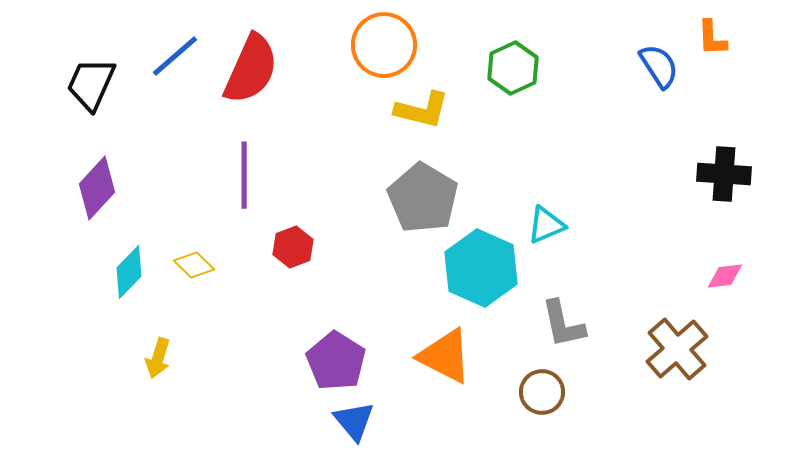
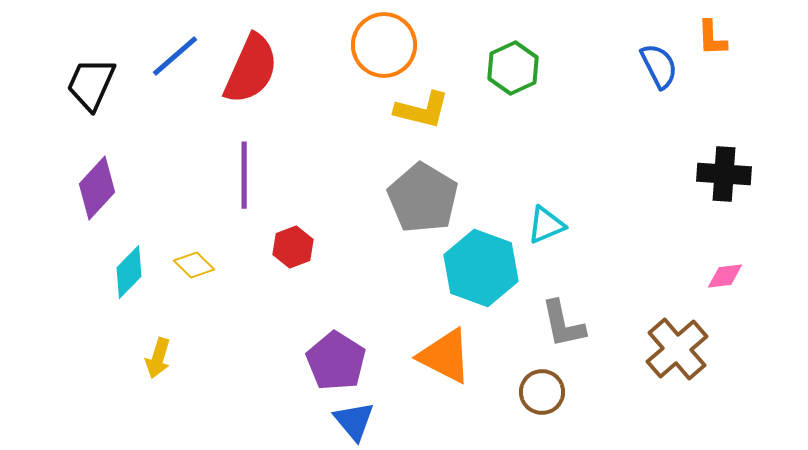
blue semicircle: rotated 6 degrees clockwise
cyan hexagon: rotated 4 degrees counterclockwise
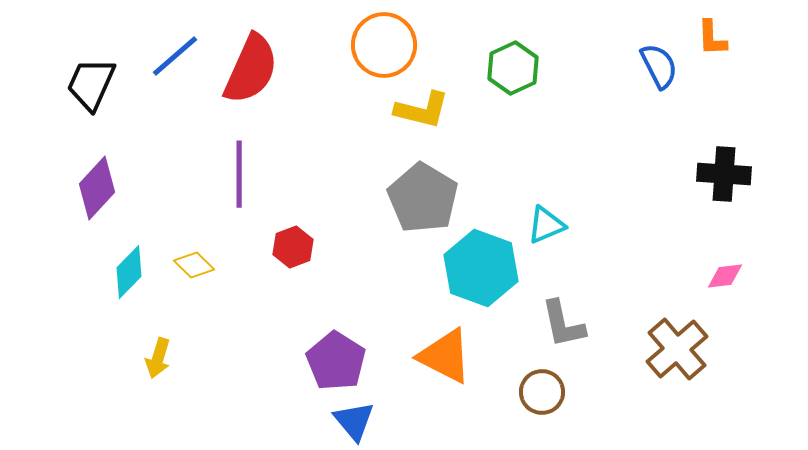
purple line: moved 5 px left, 1 px up
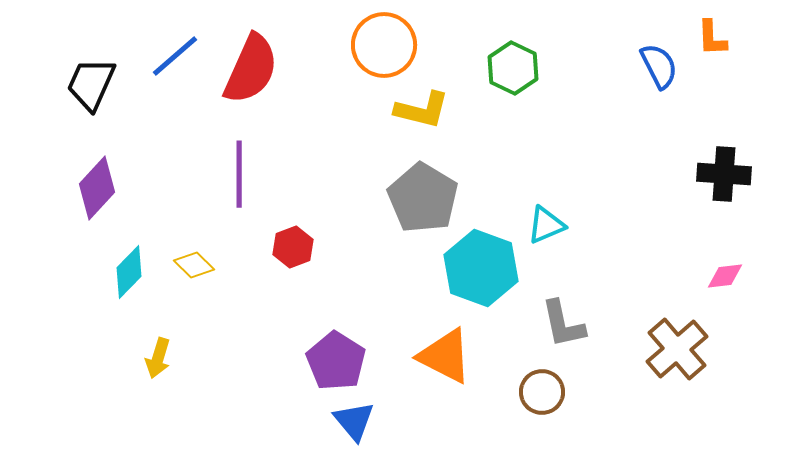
green hexagon: rotated 9 degrees counterclockwise
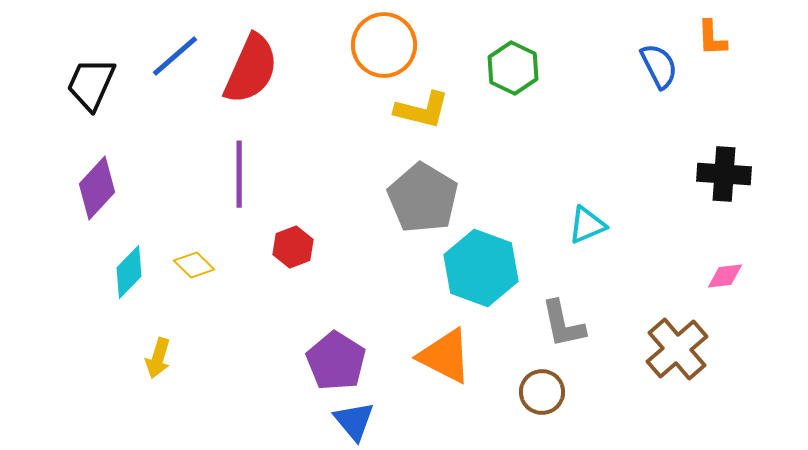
cyan triangle: moved 41 px right
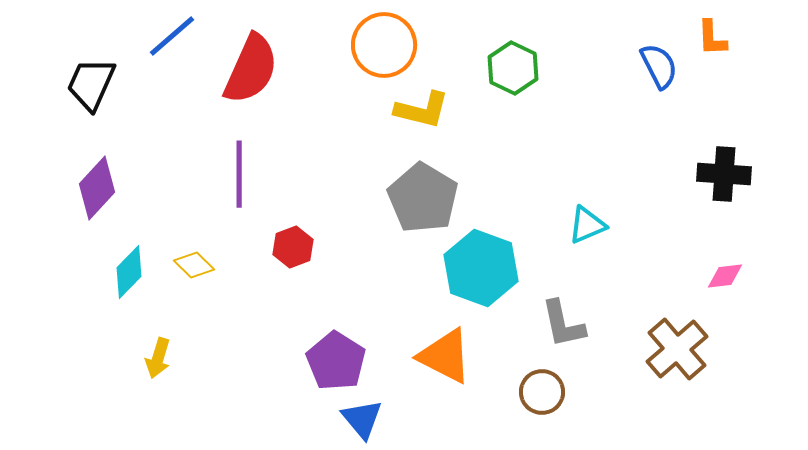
blue line: moved 3 px left, 20 px up
blue triangle: moved 8 px right, 2 px up
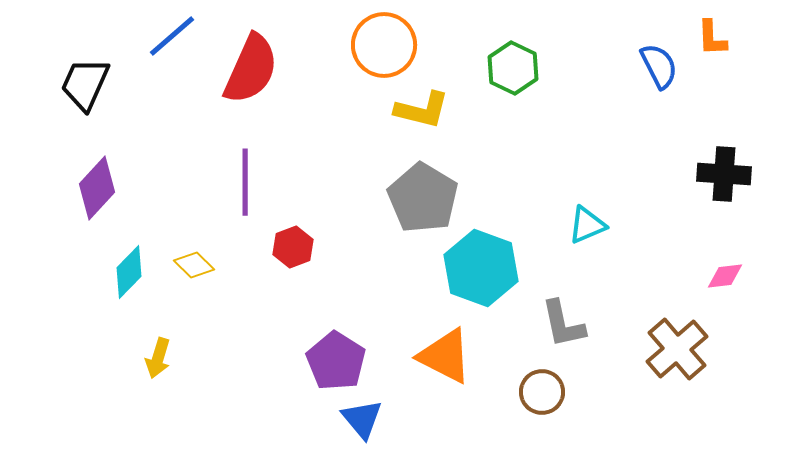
black trapezoid: moved 6 px left
purple line: moved 6 px right, 8 px down
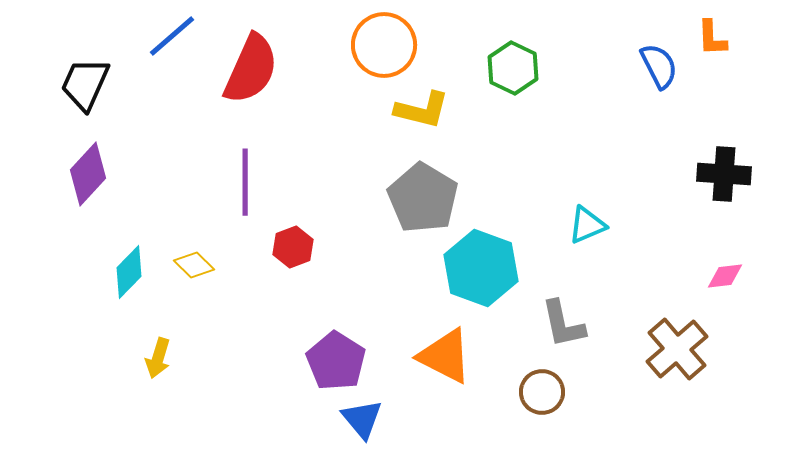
purple diamond: moved 9 px left, 14 px up
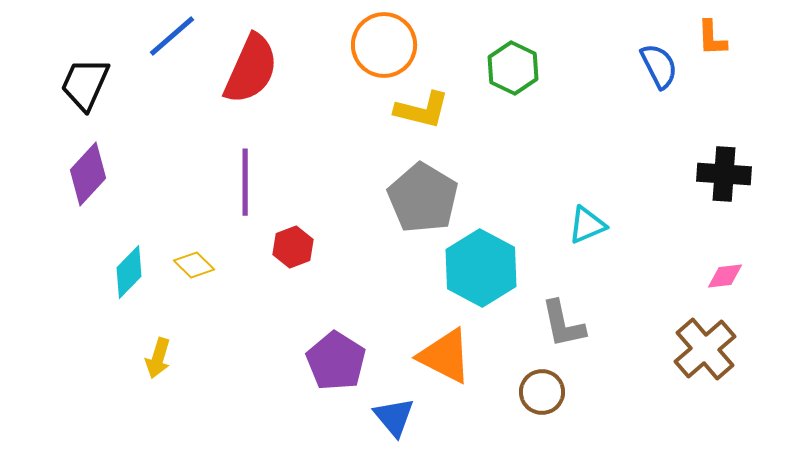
cyan hexagon: rotated 8 degrees clockwise
brown cross: moved 28 px right
blue triangle: moved 32 px right, 2 px up
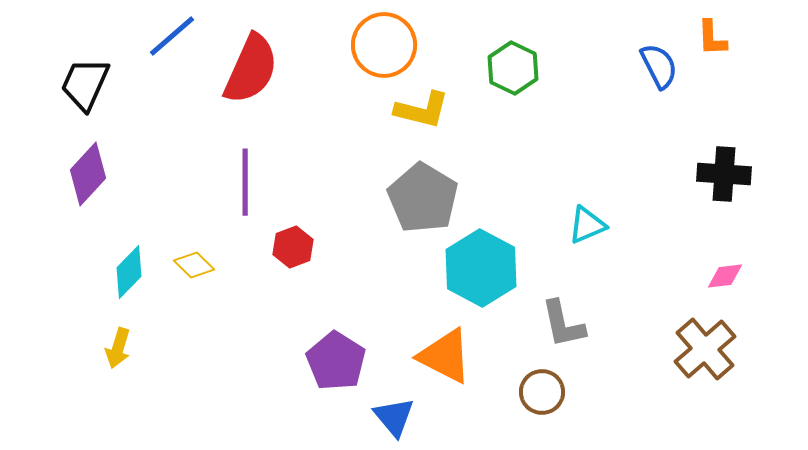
yellow arrow: moved 40 px left, 10 px up
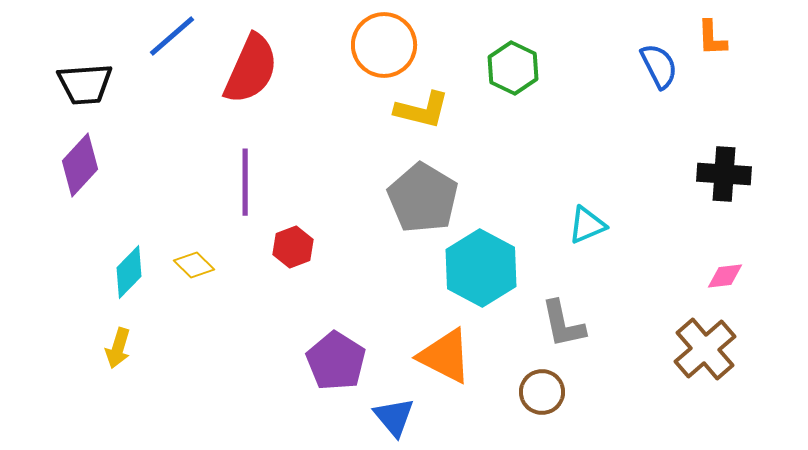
black trapezoid: rotated 118 degrees counterclockwise
purple diamond: moved 8 px left, 9 px up
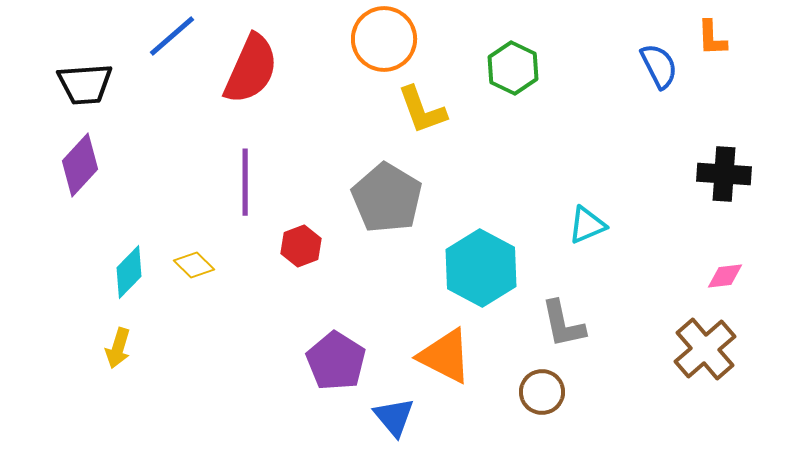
orange circle: moved 6 px up
yellow L-shape: rotated 56 degrees clockwise
gray pentagon: moved 36 px left
red hexagon: moved 8 px right, 1 px up
